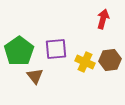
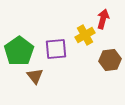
yellow cross: moved 27 px up; rotated 36 degrees clockwise
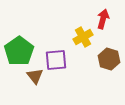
yellow cross: moved 2 px left, 2 px down
purple square: moved 11 px down
brown hexagon: moved 1 px left, 1 px up; rotated 25 degrees clockwise
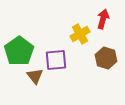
yellow cross: moved 3 px left, 3 px up
brown hexagon: moved 3 px left, 1 px up
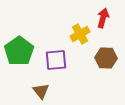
red arrow: moved 1 px up
brown hexagon: rotated 15 degrees counterclockwise
brown triangle: moved 6 px right, 15 px down
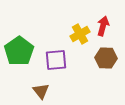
red arrow: moved 8 px down
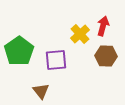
yellow cross: rotated 12 degrees counterclockwise
brown hexagon: moved 2 px up
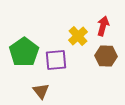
yellow cross: moved 2 px left, 2 px down
green pentagon: moved 5 px right, 1 px down
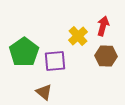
purple square: moved 1 px left, 1 px down
brown triangle: moved 3 px right, 1 px down; rotated 12 degrees counterclockwise
